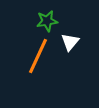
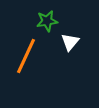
orange line: moved 12 px left
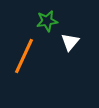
orange line: moved 2 px left
